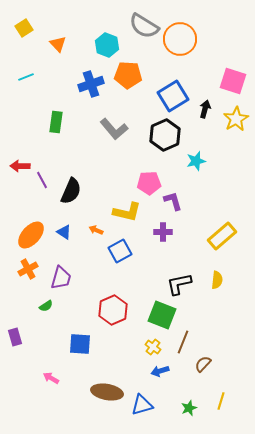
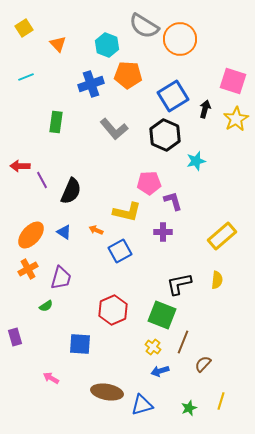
black hexagon at (165, 135): rotated 12 degrees counterclockwise
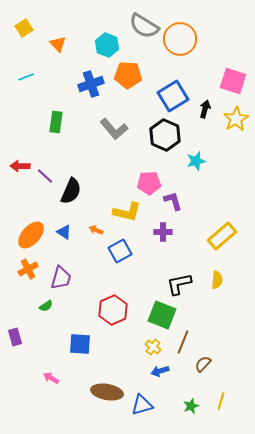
purple line at (42, 180): moved 3 px right, 4 px up; rotated 18 degrees counterclockwise
green star at (189, 408): moved 2 px right, 2 px up
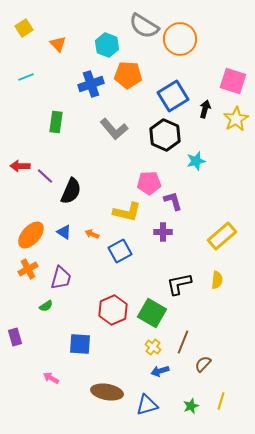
orange arrow at (96, 230): moved 4 px left, 4 px down
green square at (162, 315): moved 10 px left, 2 px up; rotated 8 degrees clockwise
blue triangle at (142, 405): moved 5 px right
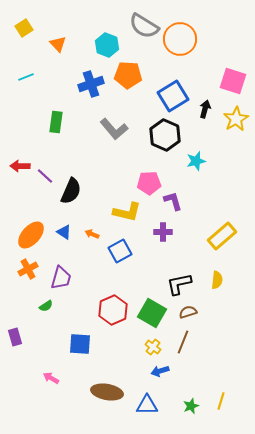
brown semicircle at (203, 364): moved 15 px left, 52 px up; rotated 30 degrees clockwise
blue triangle at (147, 405): rotated 15 degrees clockwise
